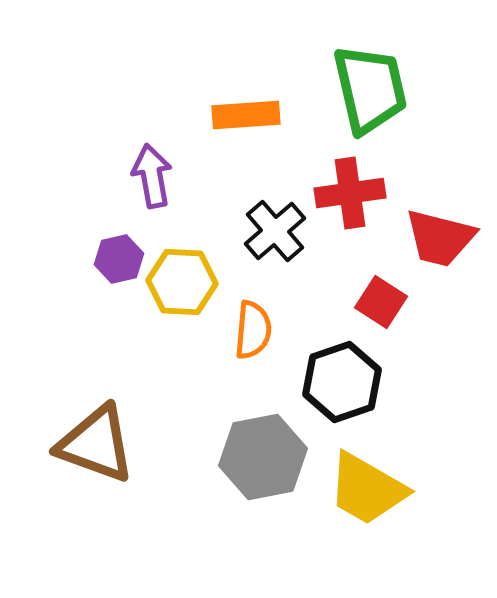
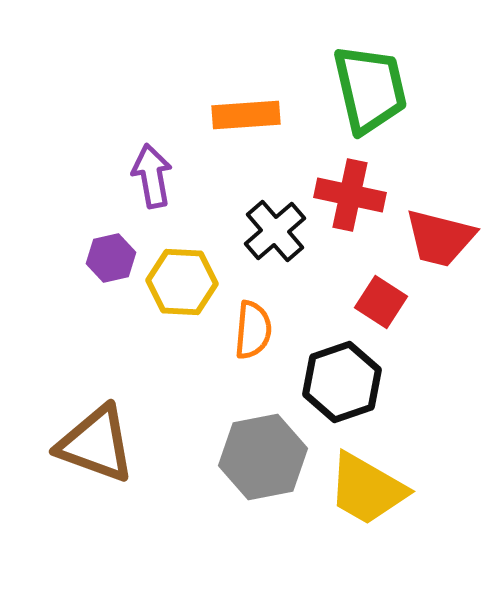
red cross: moved 2 px down; rotated 20 degrees clockwise
purple hexagon: moved 8 px left, 1 px up
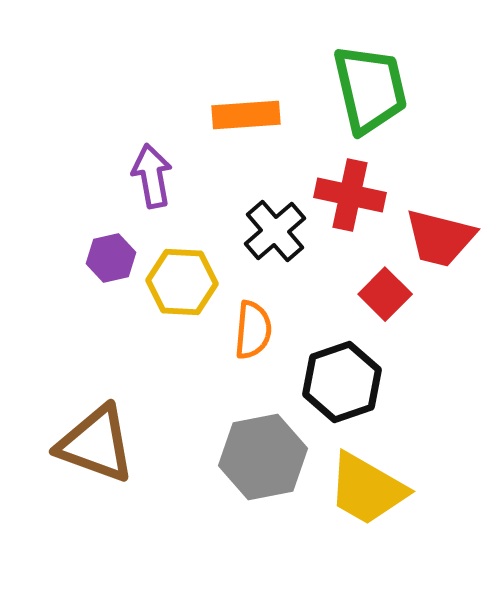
red square: moved 4 px right, 8 px up; rotated 12 degrees clockwise
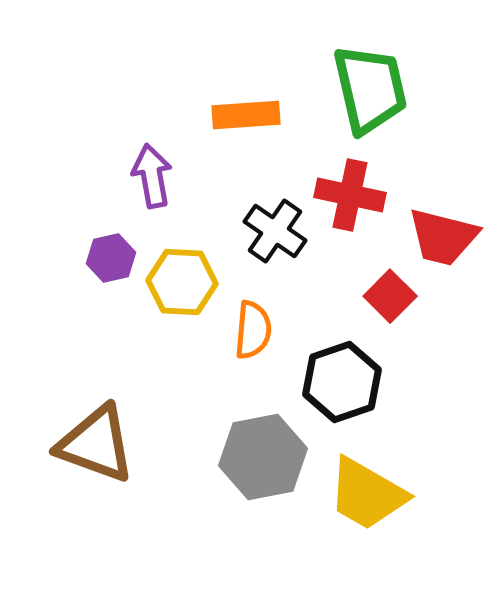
black cross: rotated 14 degrees counterclockwise
red trapezoid: moved 3 px right, 1 px up
red square: moved 5 px right, 2 px down
yellow trapezoid: moved 5 px down
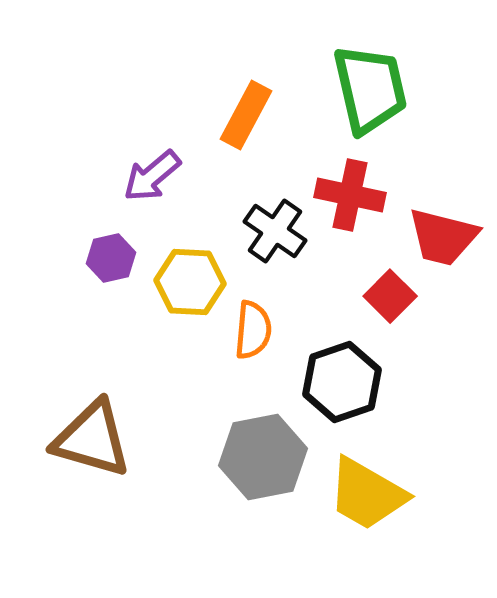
orange rectangle: rotated 58 degrees counterclockwise
purple arrow: rotated 120 degrees counterclockwise
yellow hexagon: moved 8 px right
brown triangle: moved 4 px left, 5 px up; rotated 4 degrees counterclockwise
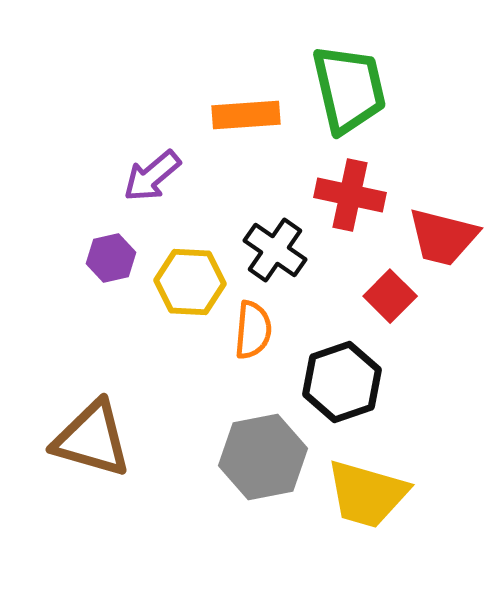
green trapezoid: moved 21 px left
orange rectangle: rotated 58 degrees clockwise
black cross: moved 19 px down
yellow trapezoid: rotated 14 degrees counterclockwise
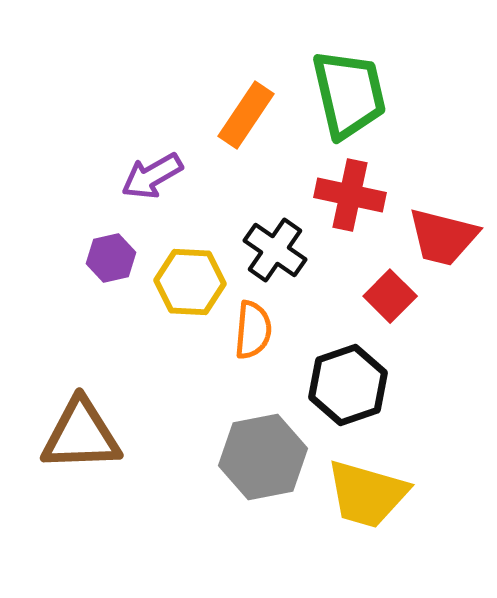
green trapezoid: moved 5 px down
orange rectangle: rotated 52 degrees counterclockwise
purple arrow: rotated 10 degrees clockwise
black hexagon: moved 6 px right, 3 px down
brown triangle: moved 11 px left, 4 px up; rotated 18 degrees counterclockwise
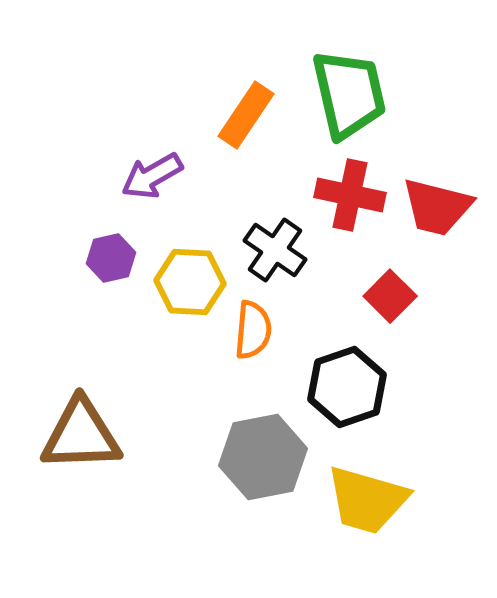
red trapezoid: moved 6 px left, 30 px up
black hexagon: moved 1 px left, 2 px down
yellow trapezoid: moved 6 px down
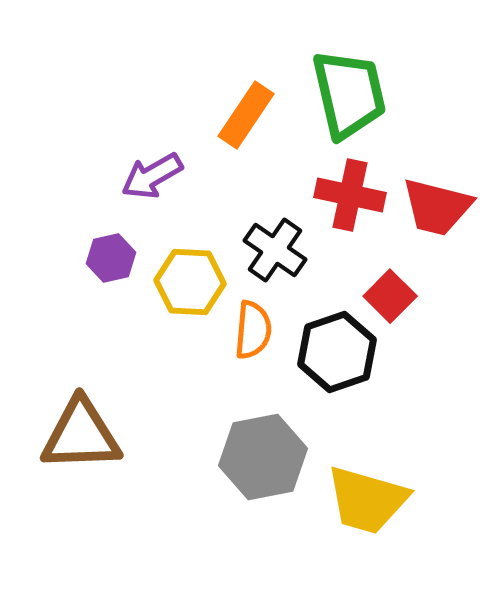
black hexagon: moved 10 px left, 35 px up
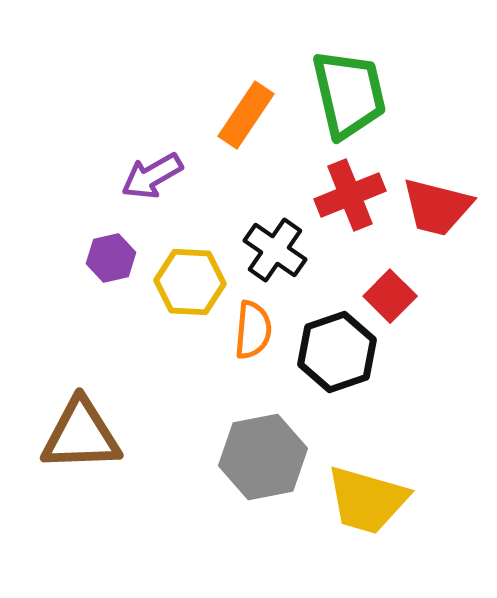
red cross: rotated 34 degrees counterclockwise
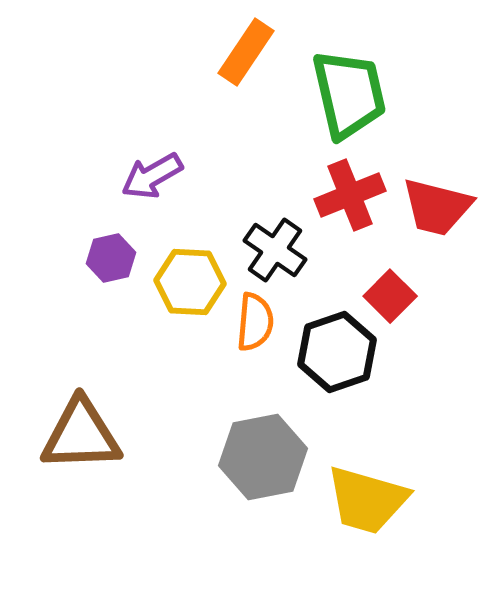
orange rectangle: moved 63 px up
orange semicircle: moved 2 px right, 8 px up
